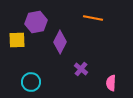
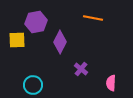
cyan circle: moved 2 px right, 3 px down
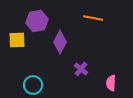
purple hexagon: moved 1 px right, 1 px up
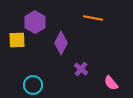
purple hexagon: moved 2 px left, 1 px down; rotated 20 degrees counterclockwise
purple diamond: moved 1 px right, 1 px down
pink semicircle: rotated 42 degrees counterclockwise
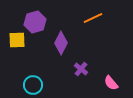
orange line: rotated 36 degrees counterclockwise
purple hexagon: rotated 15 degrees clockwise
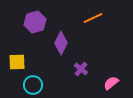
yellow square: moved 22 px down
pink semicircle: rotated 91 degrees clockwise
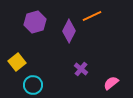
orange line: moved 1 px left, 2 px up
purple diamond: moved 8 px right, 12 px up
yellow square: rotated 36 degrees counterclockwise
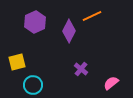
purple hexagon: rotated 10 degrees counterclockwise
yellow square: rotated 24 degrees clockwise
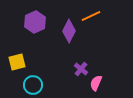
orange line: moved 1 px left
pink semicircle: moved 15 px left; rotated 28 degrees counterclockwise
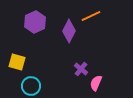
yellow square: rotated 30 degrees clockwise
cyan circle: moved 2 px left, 1 px down
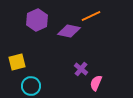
purple hexagon: moved 2 px right, 2 px up
purple diamond: rotated 75 degrees clockwise
yellow square: rotated 30 degrees counterclockwise
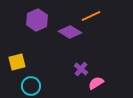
purple diamond: moved 1 px right, 1 px down; rotated 20 degrees clockwise
pink semicircle: rotated 35 degrees clockwise
